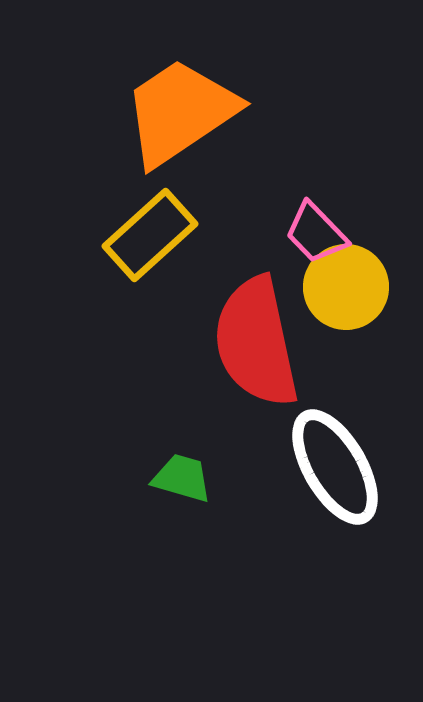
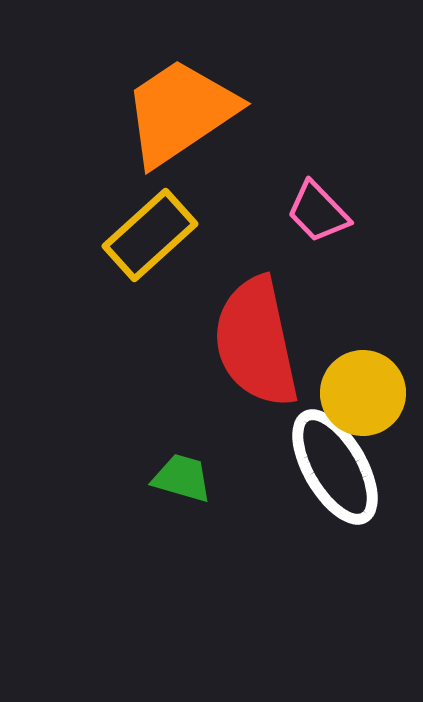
pink trapezoid: moved 2 px right, 21 px up
yellow circle: moved 17 px right, 106 px down
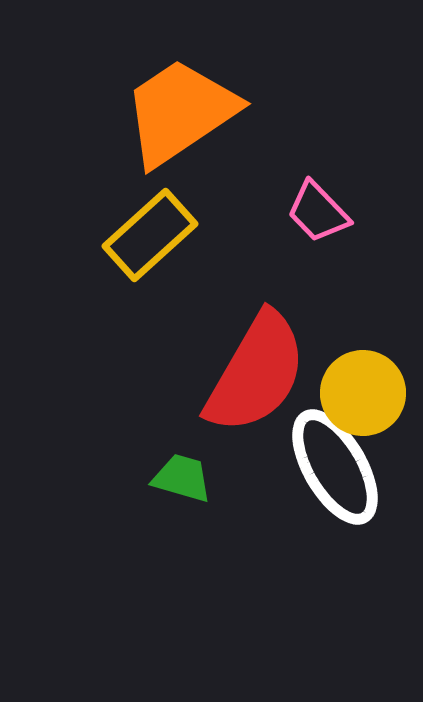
red semicircle: moved 31 px down; rotated 138 degrees counterclockwise
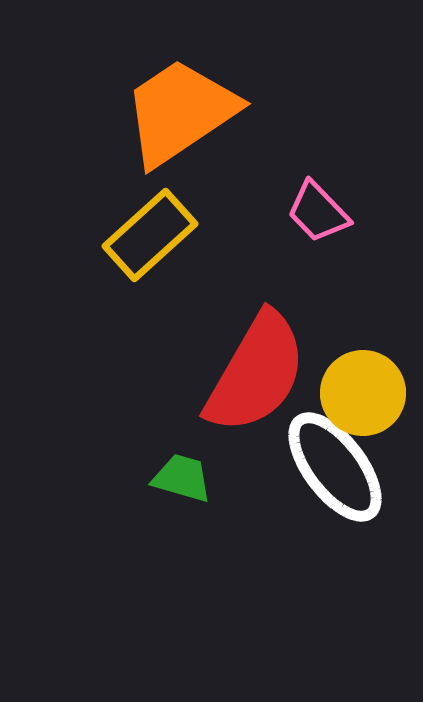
white ellipse: rotated 7 degrees counterclockwise
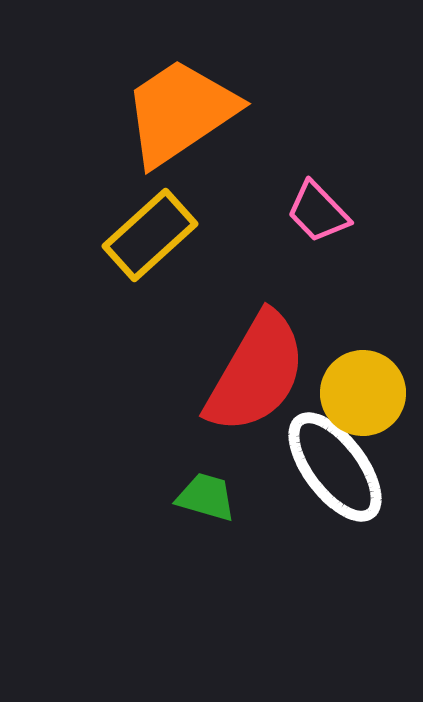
green trapezoid: moved 24 px right, 19 px down
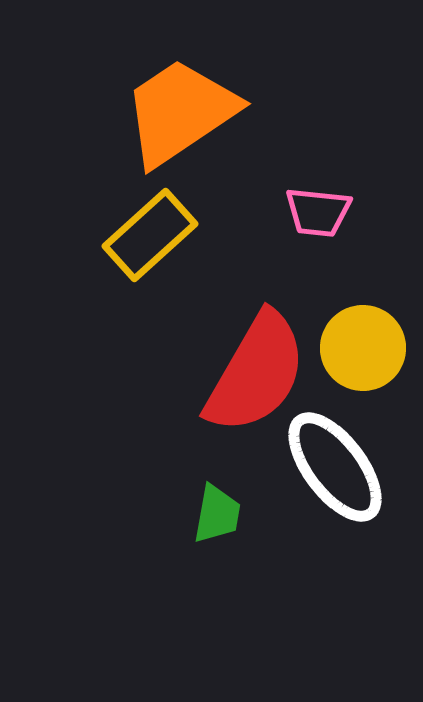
pink trapezoid: rotated 40 degrees counterclockwise
yellow circle: moved 45 px up
green trapezoid: moved 11 px right, 17 px down; rotated 84 degrees clockwise
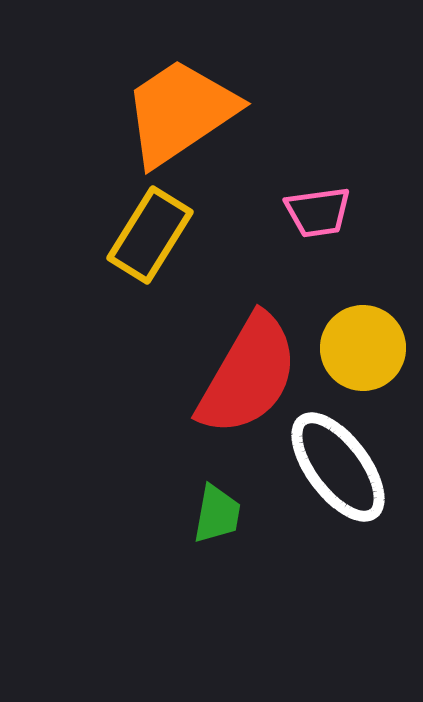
pink trapezoid: rotated 14 degrees counterclockwise
yellow rectangle: rotated 16 degrees counterclockwise
red semicircle: moved 8 px left, 2 px down
white ellipse: moved 3 px right
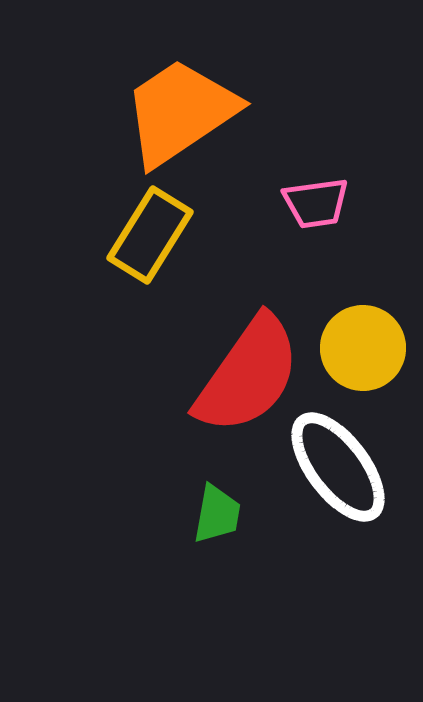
pink trapezoid: moved 2 px left, 9 px up
red semicircle: rotated 5 degrees clockwise
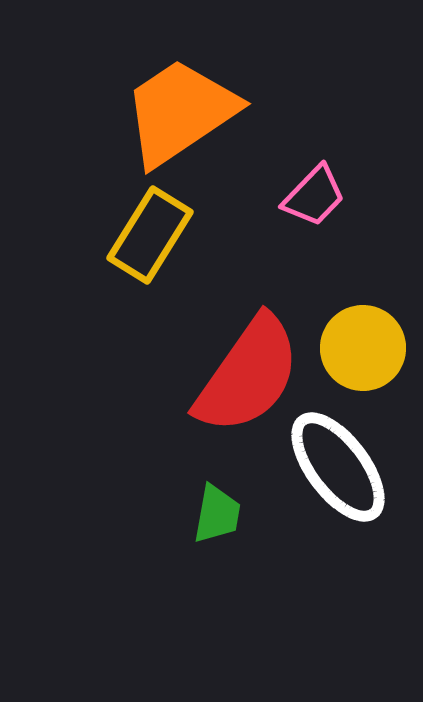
pink trapezoid: moved 2 px left, 7 px up; rotated 38 degrees counterclockwise
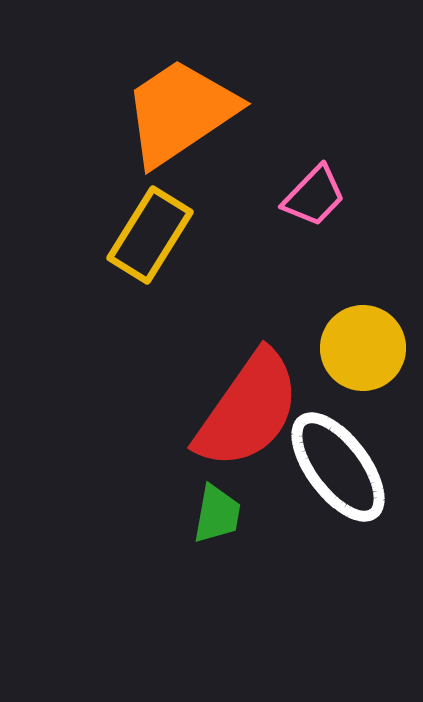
red semicircle: moved 35 px down
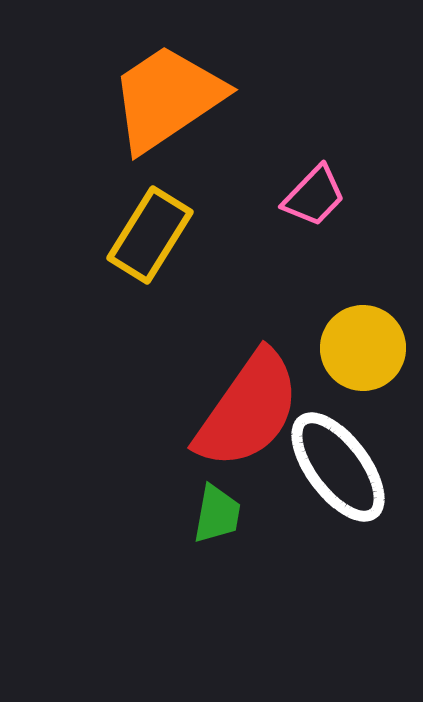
orange trapezoid: moved 13 px left, 14 px up
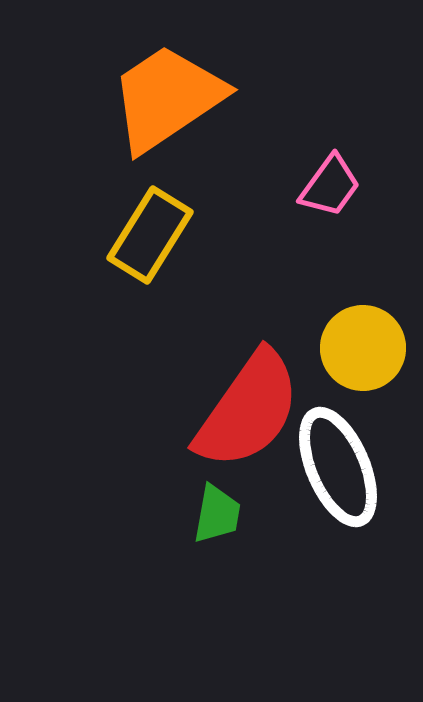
pink trapezoid: moved 16 px right, 10 px up; rotated 8 degrees counterclockwise
white ellipse: rotated 14 degrees clockwise
